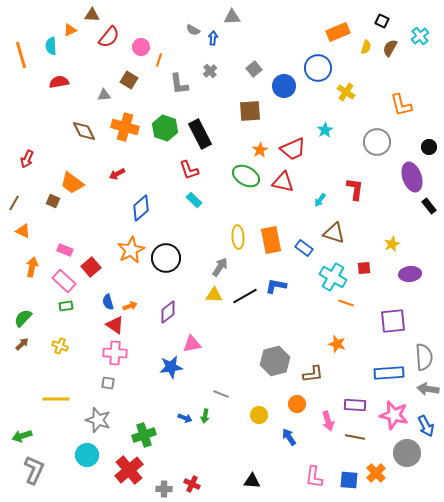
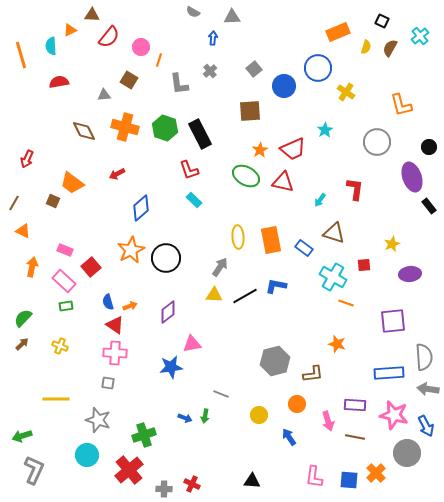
gray semicircle at (193, 30): moved 18 px up
red square at (364, 268): moved 3 px up
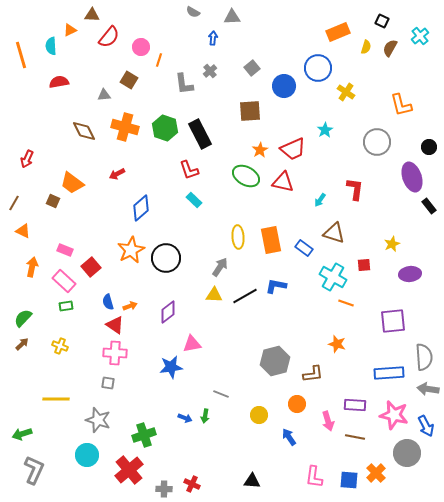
gray square at (254, 69): moved 2 px left, 1 px up
gray L-shape at (179, 84): moved 5 px right
green arrow at (22, 436): moved 2 px up
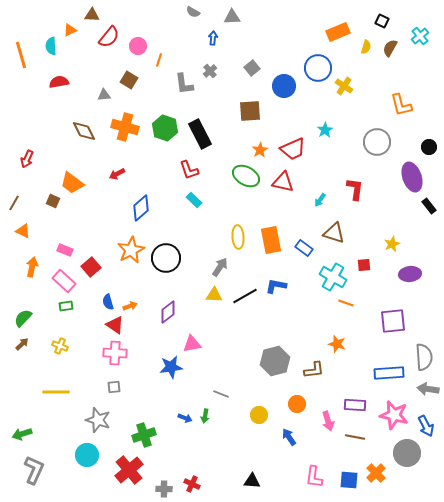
pink circle at (141, 47): moved 3 px left, 1 px up
yellow cross at (346, 92): moved 2 px left, 6 px up
brown L-shape at (313, 374): moved 1 px right, 4 px up
gray square at (108, 383): moved 6 px right, 4 px down; rotated 16 degrees counterclockwise
yellow line at (56, 399): moved 7 px up
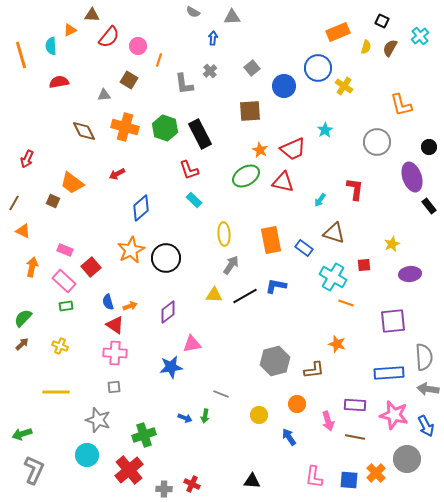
orange star at (260, 150): rotated 14 degrees counterclockwise
green ellipse at (246, 176): rotated 60 degrees counterclockwise
yellow ellipse at (238, 237): moved 14 px left, 3 px up
gray arrow at (220, 267): moved 11 px right, 2 px up
gray circle at (407, 453): moved 6 px down
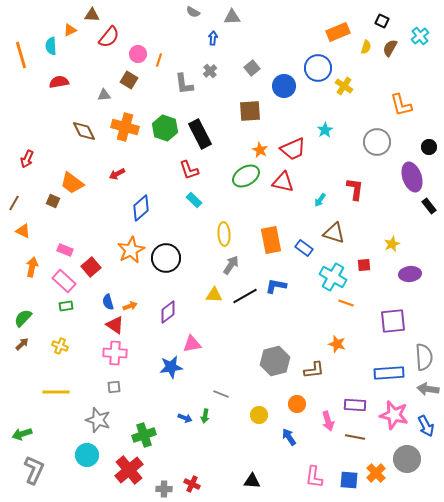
pink circle at (138, 46): moved 8 px down
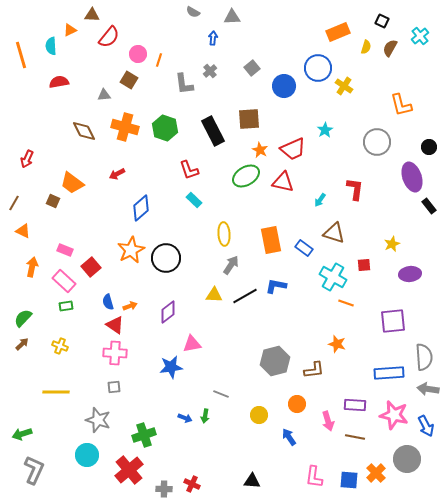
brown square at (250, 111): moved 1 px left, 8 px down
black rectangle at (200, 134): moved 13 px right, 3 px up
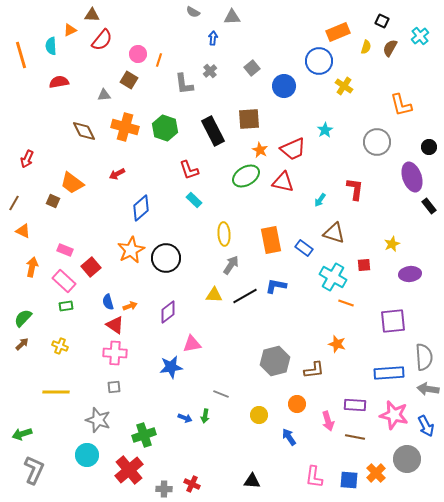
red semicircle at (109, 37): moved 7 px left, 3 px down
blue circle at (318, 68): moved 1 px right, 7 px up
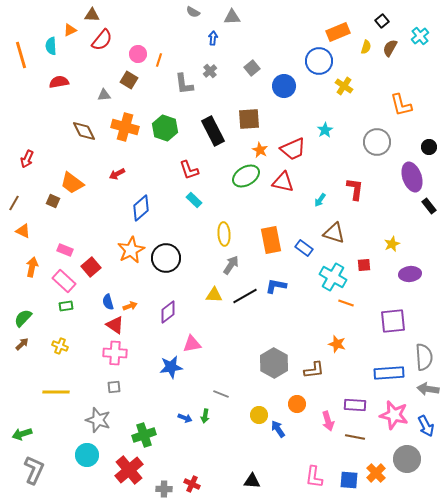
black square at (382, 21): rotated 24 degrees clockwise
gray hexagon at (275, 361): moved 1 px left, 2 px down; rotated 16 degrees counterclockwise
blue arrow at (289, 437): moved 11 px left, 8 px up
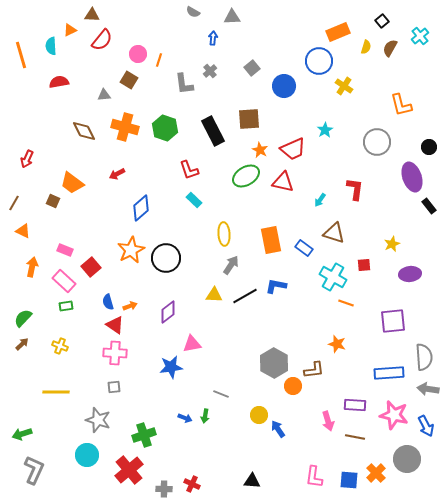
orange circle at (297, 404): moved 4 px left, 18 px up
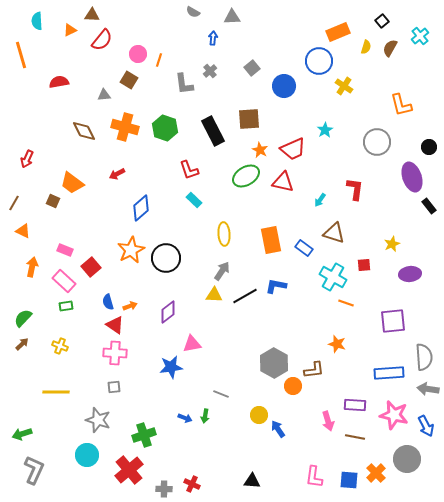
cyan semicircle at (51, 46): moved 14 px left, 25 px up
gray arrow at (231, 265): moved 9 px left, 6 px down
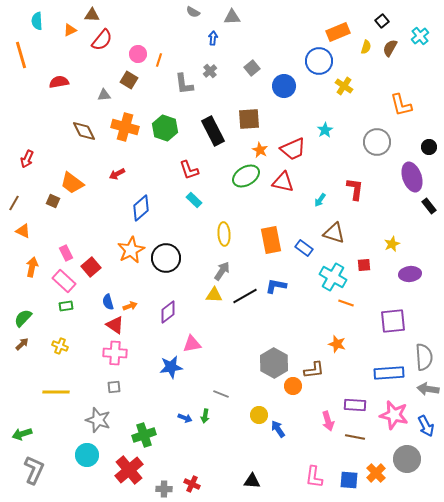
pink rectangle at (65, 250): moved 1 px right, 3 px down; rotated 42 degrees clockwise
